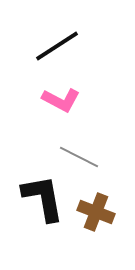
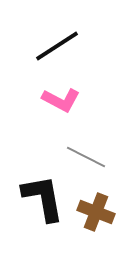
gray line: moved 7 px right
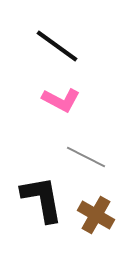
black line: rotated 69 degrees clockwise
black L-shape: moved 1 px left, 1 px down
brown cross: moved 3 px down; rotated 9 degrees clockwise
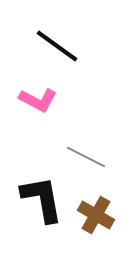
pink L-shape: moved 23 px left
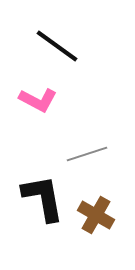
gray line: moved 1 px right, 3 px up; rotated 45 degrees counterclockwise
black L-shape: moved 1 px right, 1 px up
